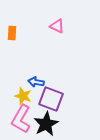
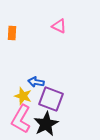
pink triangle: moved 2 px right
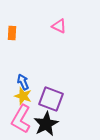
blue arrow: moved 13 px left; rotated 56 degrees clockwise
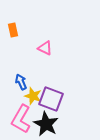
pink triangle: moved 14 px left, 22 px down
orange rectangle: moved 1 px right, 3 px up; rotated 16 degrees counterclockwise
blue arrow: moved 2 px left
yellow star: moved 10 px right
black star: rotated 15 degrees counterclockwise
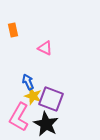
blue arrow: moved 7 px right
pink L-shape: moved 2 px left, 2 px up
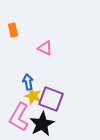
blue arrow: rotated 14 degrees clockwise
black star: moved 4 px left; rotated 15 degrees clockwise
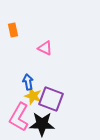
black star: rotated 30 degrees clockwise
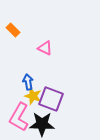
orange rectangle: rotated 32 degrees counterclockwise
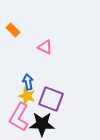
pink triangle: moved 1 px up
yellow star: moved 6 px left
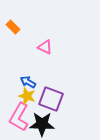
orange rectangle: moved 3 px up
blue arrow: rotated 49 degrees counterclockwise
